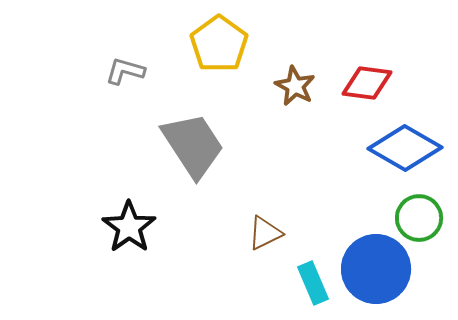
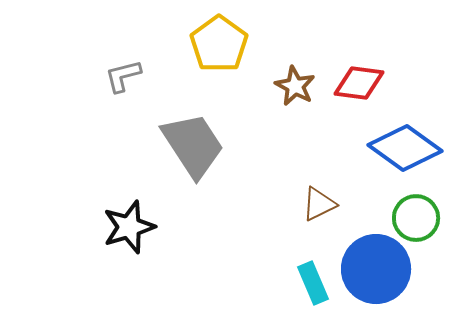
gray L-shape: moved 2 px left, 5 px down; rotated 30 degrees counterclockwise
red diamond: moved 8 px left
blue diamond: rotated 6 degrees clockwise
green circle: moved 3 px left
black star: rotated 18 degrees clockwise
brown triangle: moved 54 px right, 29 px up
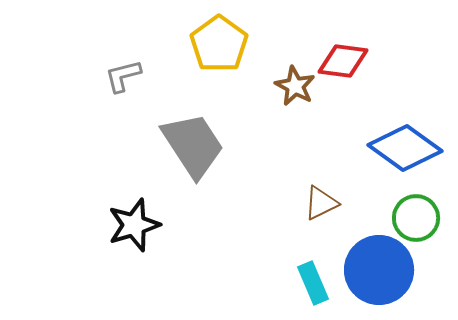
red diamond: moved 16 px left, 22 px up
brown triangle: moved 2 px right, 1 px up
black star: moved 5 px right, 2 px up
blue circle: moved 3 px right, 1 px down
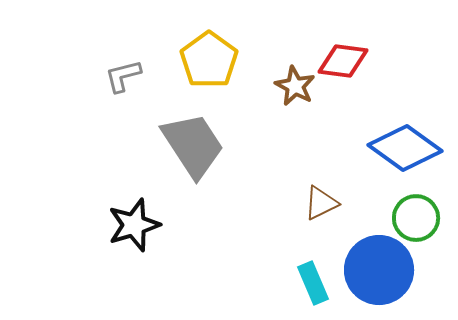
yellow pentagon: moved 10 px left, 16 px down
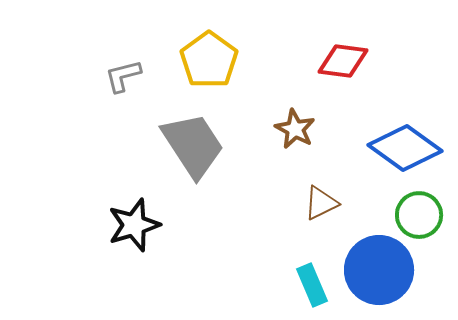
brown star: moved 43 px down
green circle: moved 3 px right, 3 px up
cyan rectangle: moved 1 px left, 2 px down
